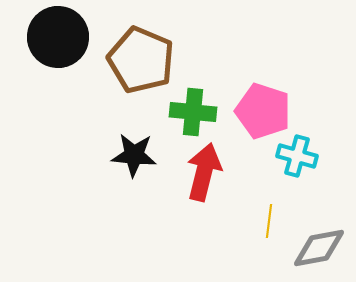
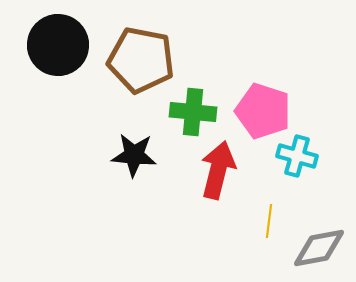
black circle: moved 8 px down
brown pentagon: rotated 12 degrees counterclockwise
red arrow: moved 14 px right, 2 px up
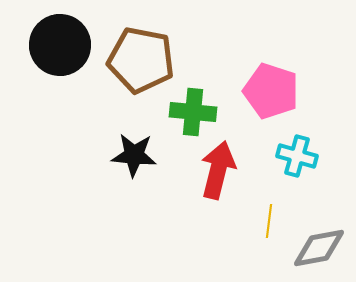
black circle: moved 2 px right
pink pentagon: moved 8 px right, 20 px up
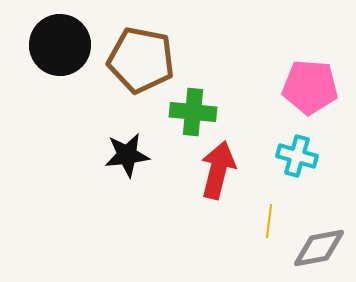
pink pentagon: moved 39 px right, 4 px up; rotated 14 degrees counterclockwise
black star: moved 7 px left; rotated 12 degrees counterclockwise
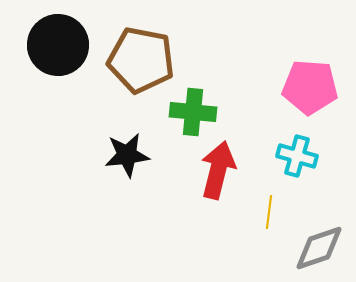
black circle: moved 2 px left
yellow line: moved 9 px up
gray diamond: rotated 8 degrees counterclockwise
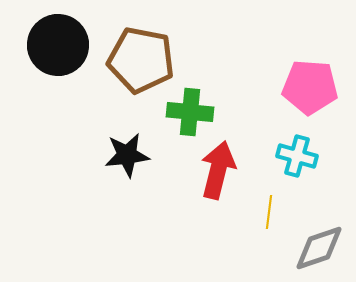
green cross: moved 3 px left
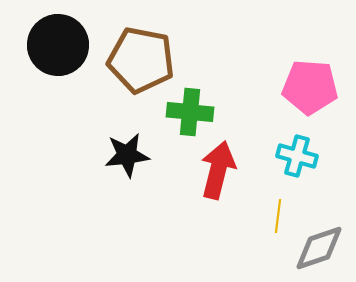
yellow line: moved 9 px right, 4 px down
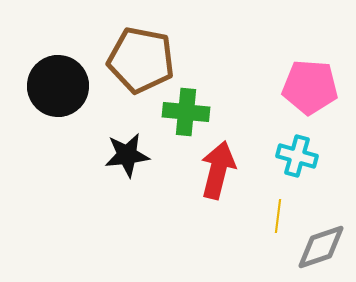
black circle: moved 41 px down
green cross: moved 4 px left
gray diamond: moved 2 px right, 1 px up
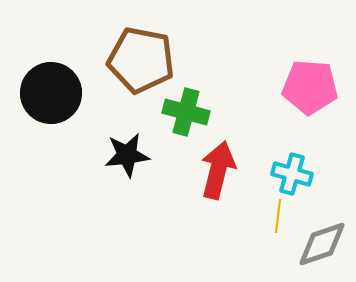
black circle: moved 7 px left, 7 px down
green cross: rotated 9 degrees clockwise
cyan cross: moved 5 px left, 18 px down
gray diamond: moved 1 px right, 3 px up
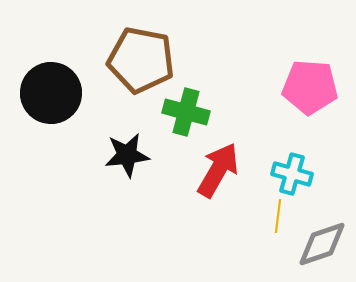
red arrow: rotated 16 degrees clockwise
